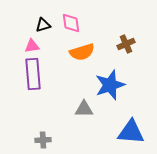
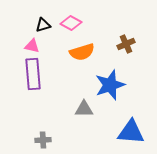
pink diamond: rotated 55 degrees counterclockwise
pink triangle: rotated 21 degrees clockwise
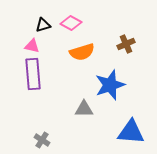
gray cross: moved 1 px left; rotated 35 degrees clockwise
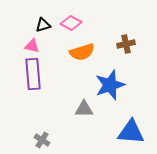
brown cross: rotated 12 degrees clockwise
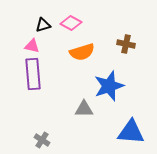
brown cross: rotated 24 degrees clockwise
blue star: moved 1 px left, 1 px down
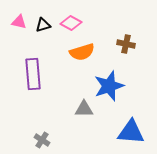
pink triangle: moved 13 px left, 24 px up
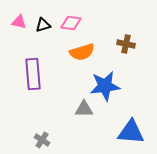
pink diamond: rotated 20 degrees counterclockwise
blue star: moved 4 px left; rotated 12 degrees clockwise
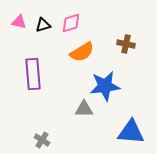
pink diamond: rotated 25 degrees counterclockwise
orange semicircle: rotated 15 degrees counterclockwise
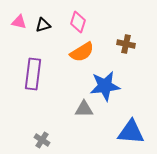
pink diamond: moved 7 px right, 1 px up; rotated 55 degrees counterclockwise
purple rectangle: rotated 12 degrees clockwise
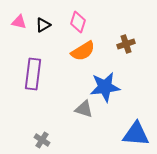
black triangle: rotated 14 degrees counterclockwise
brown cross: rotated 30 degrees counterclockwise
orange semicircle: moved 1 px right, 1 px up
blue star: moved 1 px down
gray triangle: rotated 18 degrees clockwise
blue triangle: moved 5 px right, 2 px down
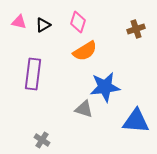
brown cross: moved 10 px right, 15 px up
orange semicircle: moved 2 px right
blue triangle: moved 13 px up
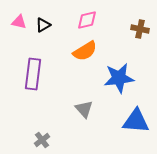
pink diamond: moved 9 px right, 2 px up; rotated 60 degrees clockwise
brown cross: moved 4 px right; rotated 30 degrees clockwise
blue star: moved 14 px right, 9 px up
gray triangle: rotated 30 degrees clockwise
gray cross: rotated 21 degrees clockwise
